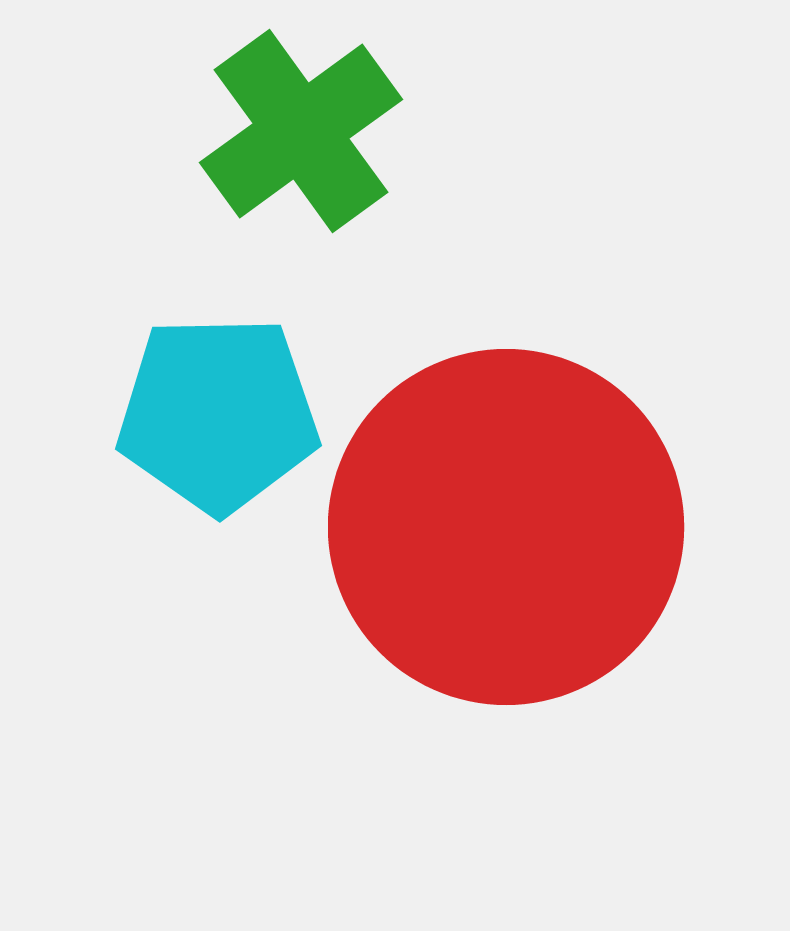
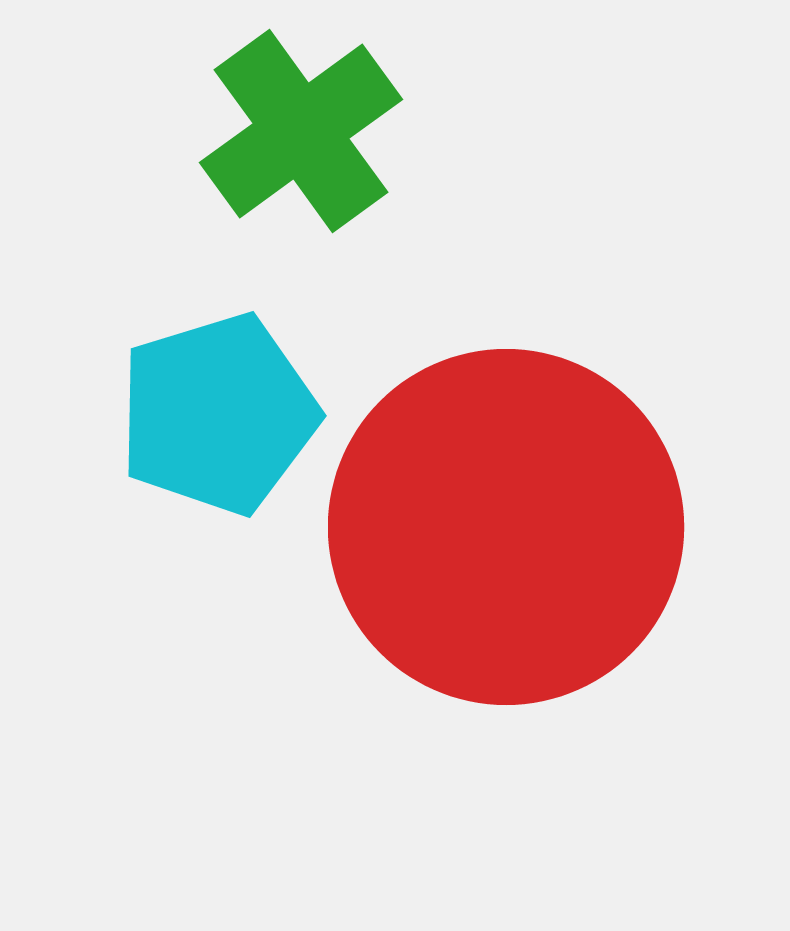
cyan pentagon: rotated 16 degrees counterclockwise
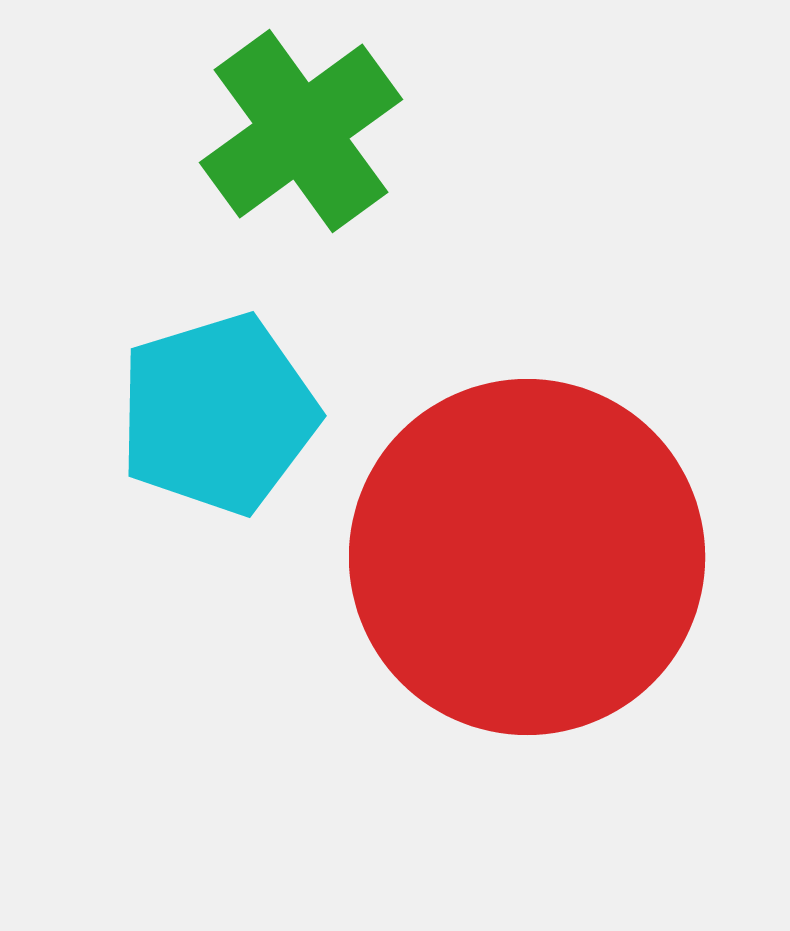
red circle: moved 21 px right, 30 px down
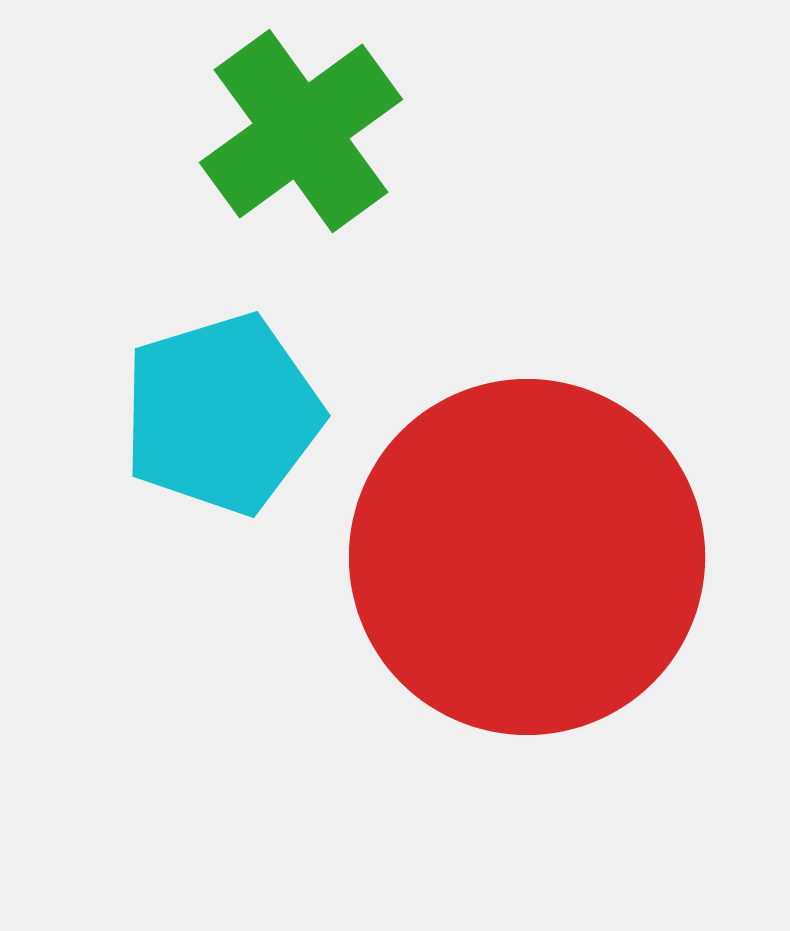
cyan pentagon: moved 4 px right
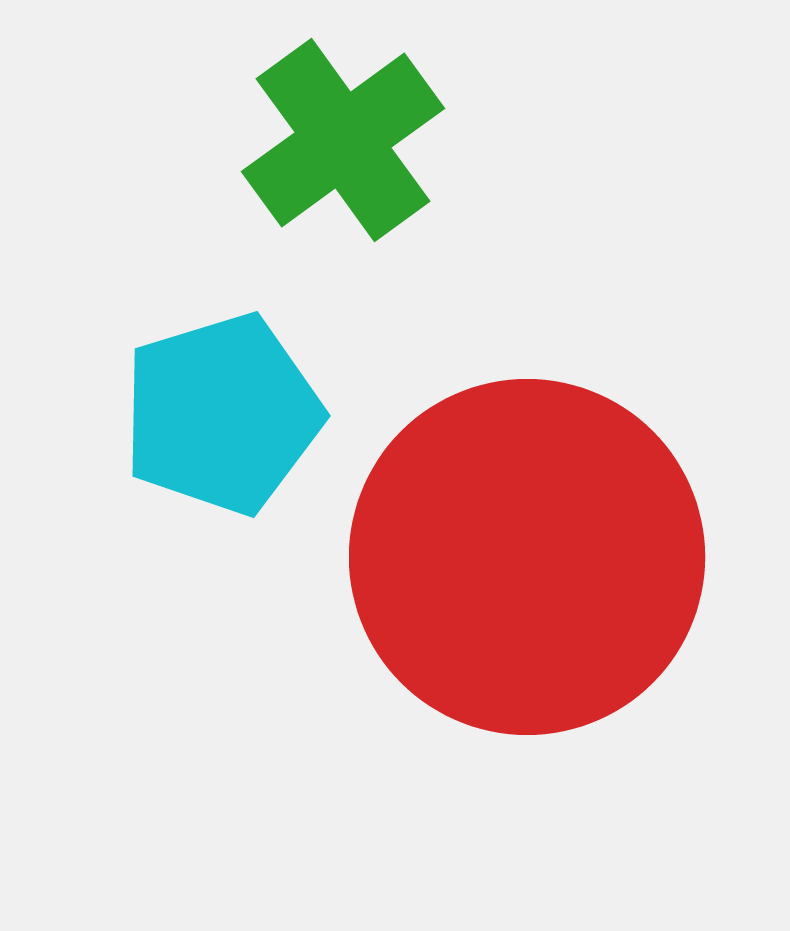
green cross: moved 42 px right, 9 px down
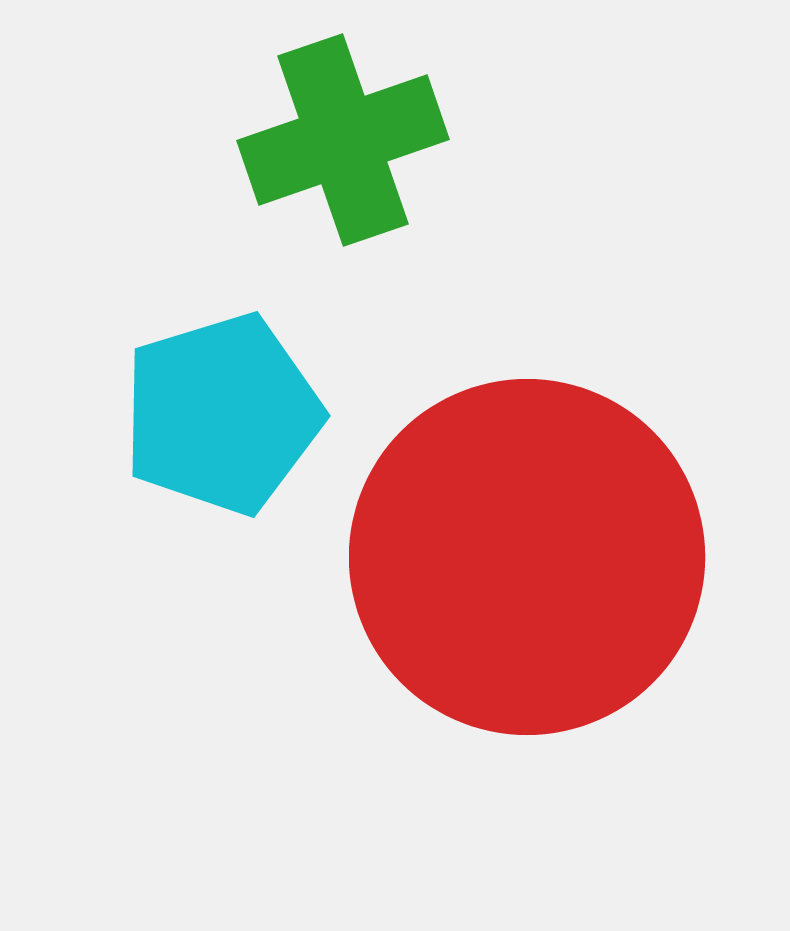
green cross: rotated 17 degrees clockwise
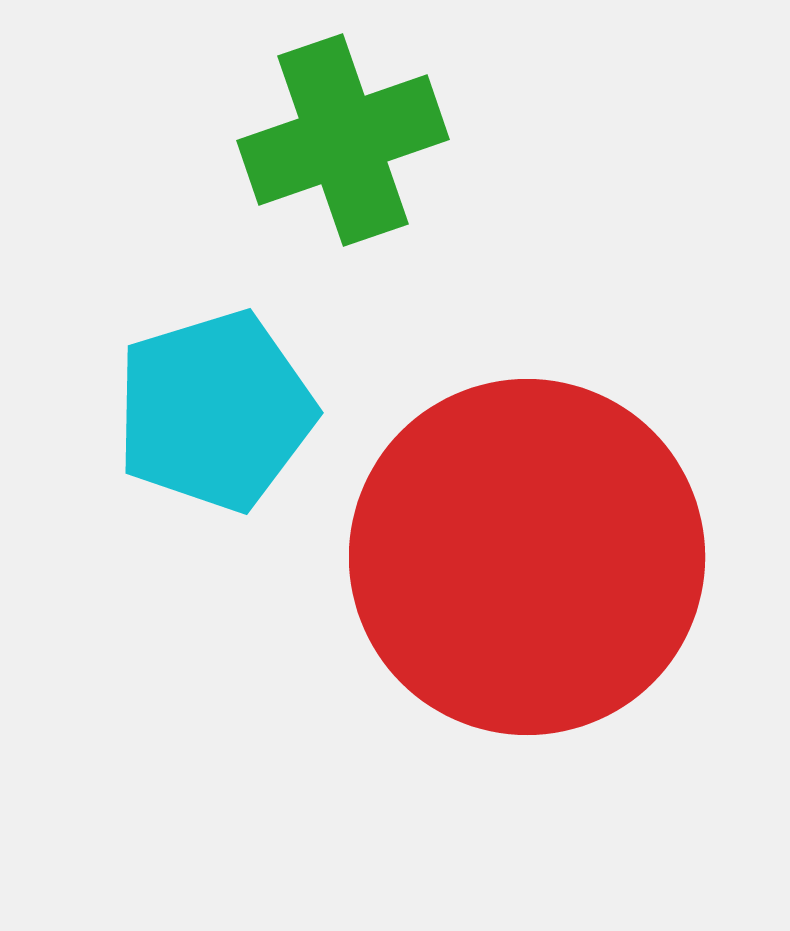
cyan pentagon: moved 7 px left, 3 px up
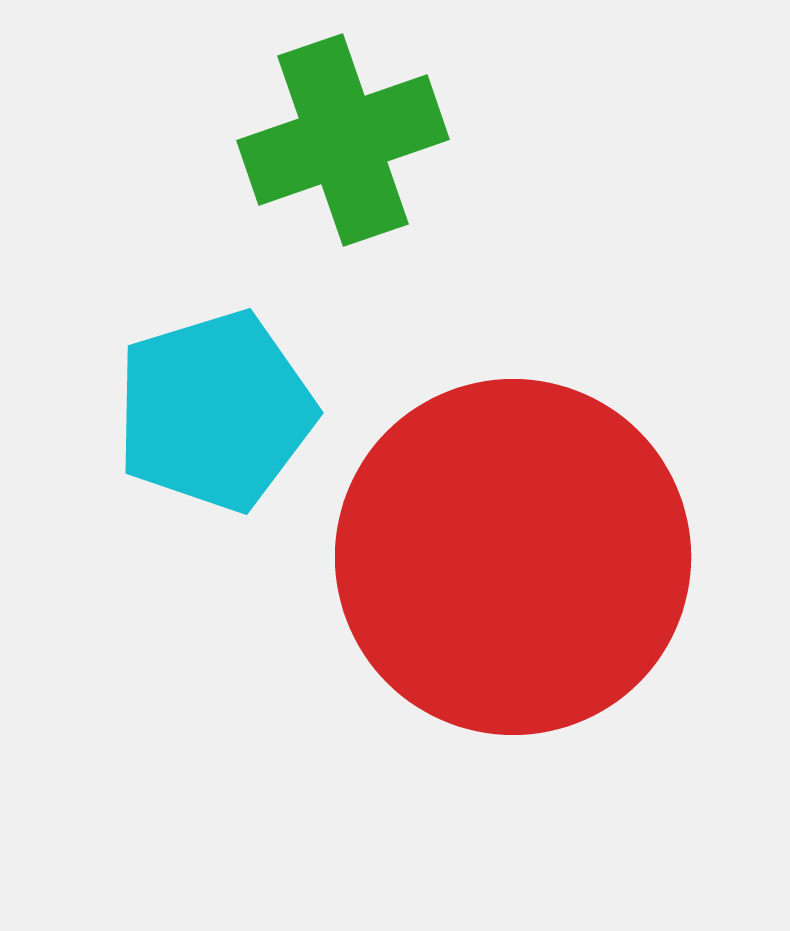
red circle: moved 14 px left
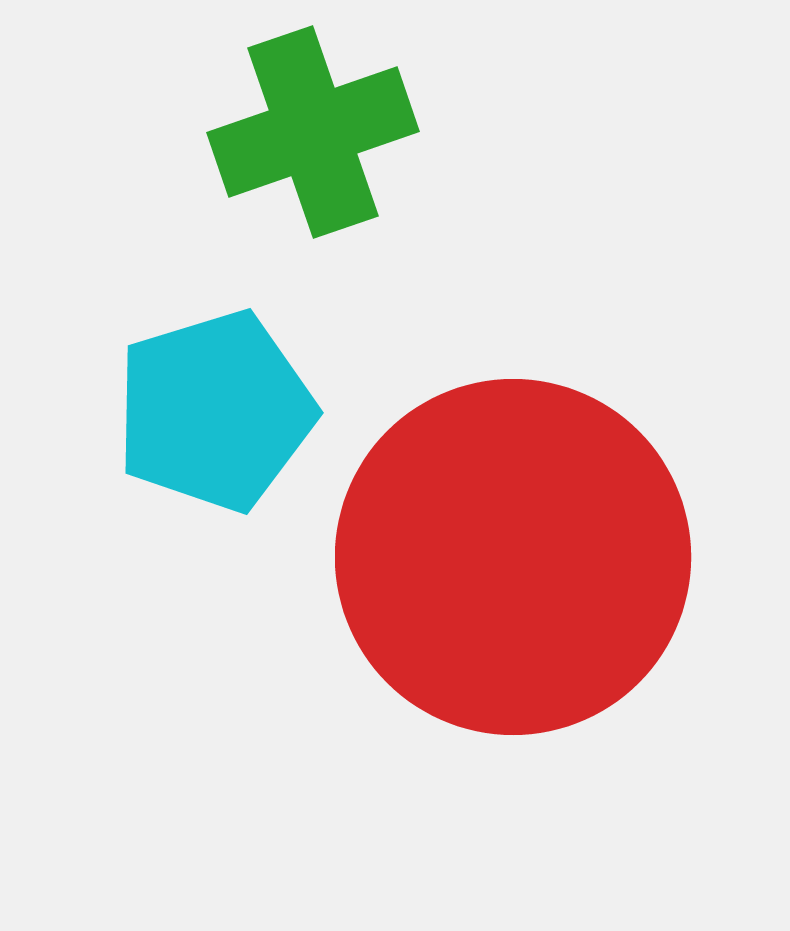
green cross: moved 30 px left, 8 px up
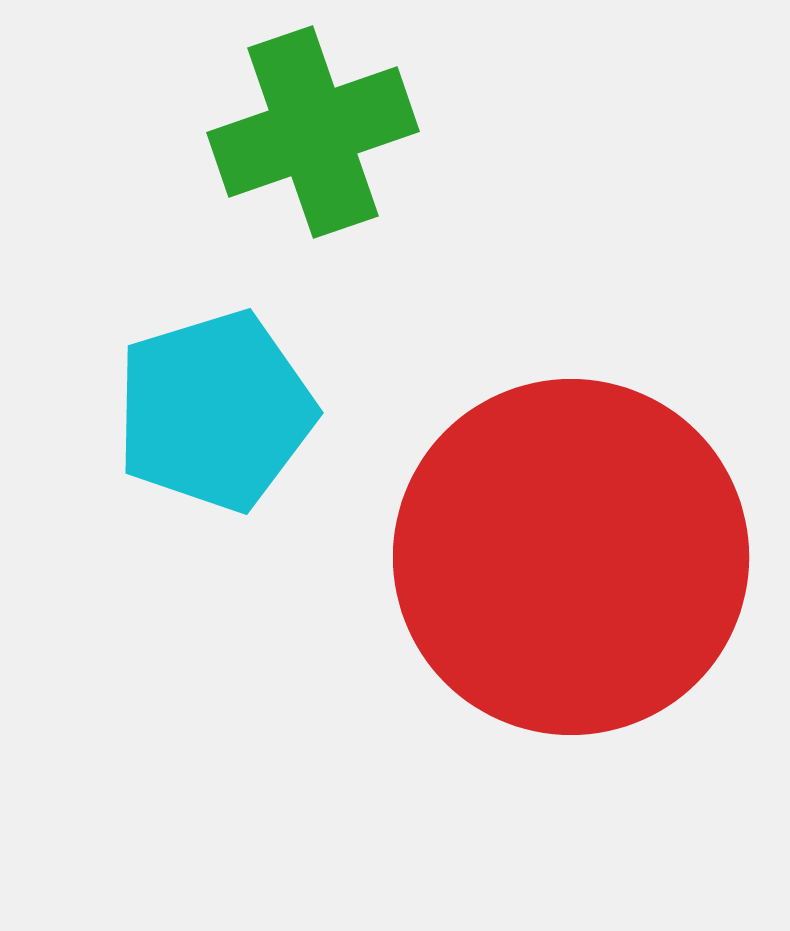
red circle: moved 58 px right
